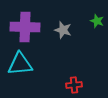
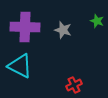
cyan triangle: moved 2 px down; rotated 32 degrees clockwise
red cross: rotated 21 degrees counterclockwise
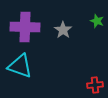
gray star: rotated 18 degrees clockwise
cyan triangle: rotated 8 degrees counterclockwise
red cross: moved 21 px right; rotated 21 degrees clockwise
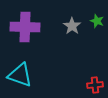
gray star: moved 9 px right, 4 px up
cyan triangle: moved 9 px down
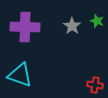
red cross: rotated 14 degrees clockwise
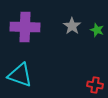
green star: moved 9 px down
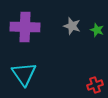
gray star: rotated 18 degrees counterclockwise
cyan triangle: moved 4 px right, 1 px up; rotated 36 degrees clockwise
red cross: rotated 28 degrees counterclockwise
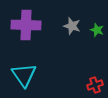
purple cross: moved 1 px right, 2 px up
cyan triangle: moved 1 px down
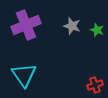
purple cross: rotated 24 degrees counterclockwise
